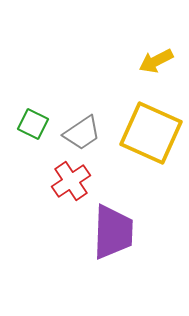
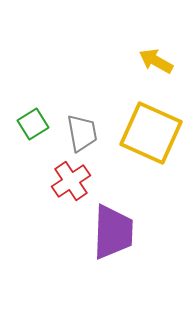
yellow arrow: rotated 56 degrees clockwise
green square: rotated 32 degrees clockwise
gray trapezoid: rotated 66 degrees counterclockwise
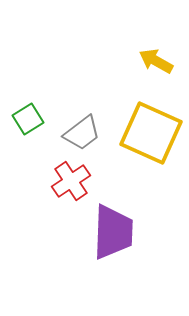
green square: moved 5 px left, 5 px up
gray trapezoid: rotated 63 degrees clockwise
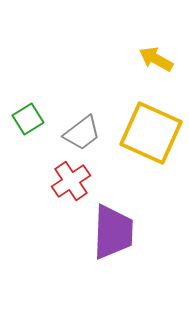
yellow arrow: moved 2 px up
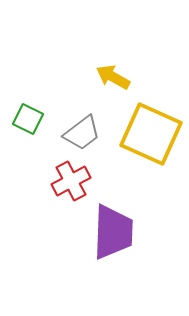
yellow arrow: moved 43 px left, 18 px down
green square: rotated 32 degrees counterclockwise
yellow square: moved 1 px down
red cross: rotated 6 degrees clockwise
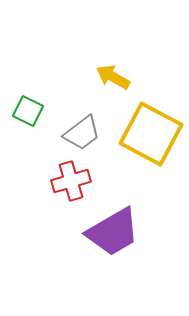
green square: moved 8 px up
yellow square: rotated 4 degrees clockwise
red cross: rotated 12 degrees clockwise
purple trapezoid: rotated 58 degrees clockwise
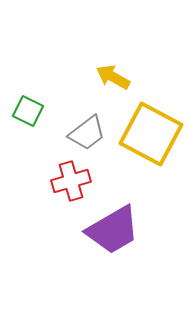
gray trapezoid: moved 5 px right
purple trapezoid: moved 2 px up
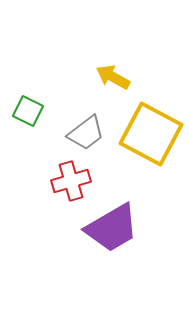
gray trapezoid: moved 1 px left
purple trapezoid: moved 1 px left, 2 px up
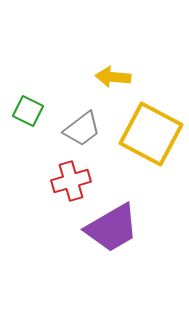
yellow arrow: rotated 24 degrees counterclockwise
gray trapezoid: moved 4 px left, 4 px up
